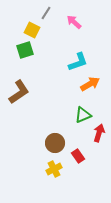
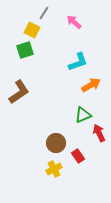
gray line: moved 2 px left
orange arrow: moved 1 px right, 1 px down
red arrow: rotated 42 degrees counterclockwise
brown circle: moved 1 px right
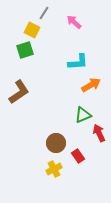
cyan L-shape: rotated 15 degrees clockwise
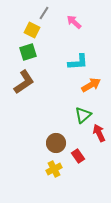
green square: moved 3 px right, 2 px down
brown L-shape: moved 5 px right, 10 px up
green triangle: rotated 18 degrees counterclockwise
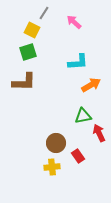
brown L-shape: rotated 35 degrees clockwise
green triangle: moved 1 px down; rotated 30 degrees clockwise
yellow cross: moved 2 px left, 2 px up; rotated 21 degrees clockwise
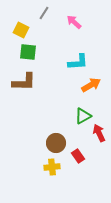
yellow square: moved 11 px left
green square: rotated 24 degrees clockwise
green triangle: rotated 18 degrees counterclockwise
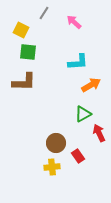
green triangle: moved 2 px up
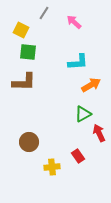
brown circle: moved 27 px left, 1 px up
